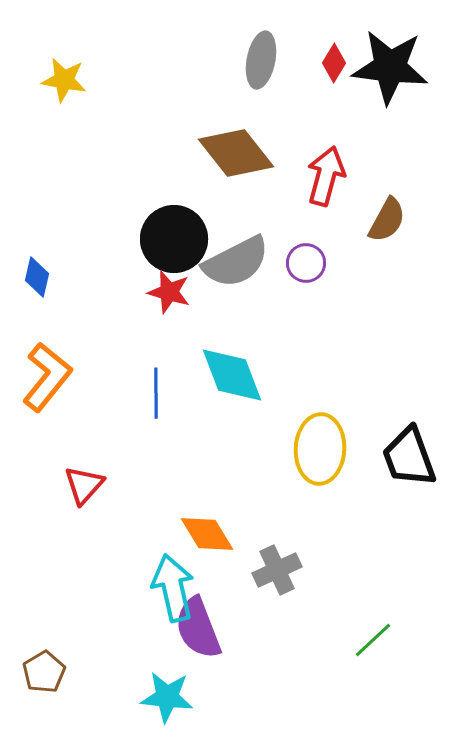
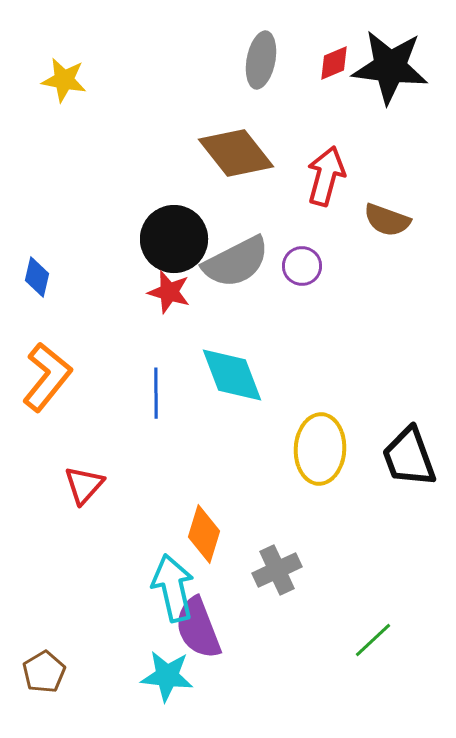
red diamond: rotated 36 degrees clockwise
brown semicircle: rotated 81 degrees clockwise
purple circle: moved 4 px left, 3 px down
orange diamond: moved 3 px left; rotated 48 degrees clockwise
cyan star: moved 21 px up
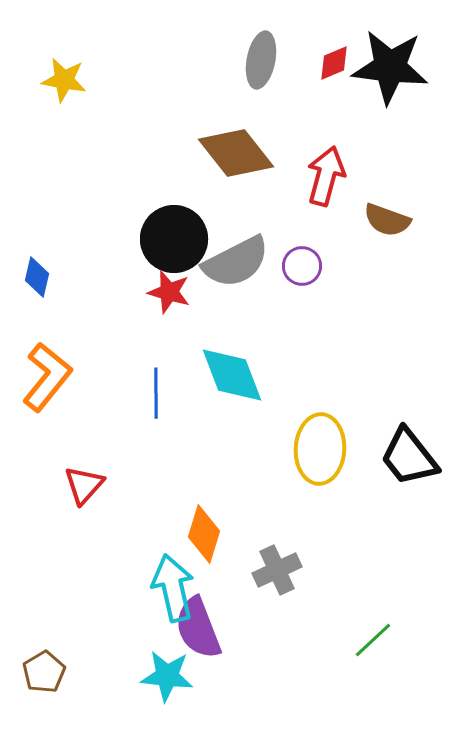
black trapezoid: rotated 18 degrees counterclockwise
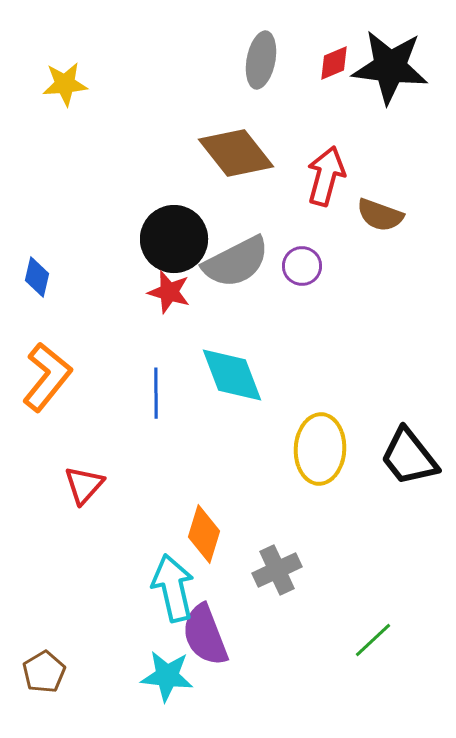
yellow star: moved 1 px right, 4 px down; rotated 15 degrees counterclockwise
brown semicircle: moved 7 px left, 5 px up
purple semicircle: moved 7 px right, 7 px down
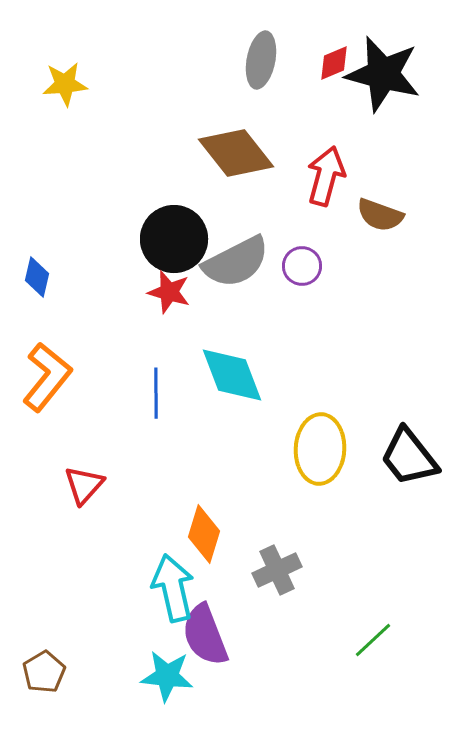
black star: moved 7 px left, 7 px down; rotated 8 degrees clockwise
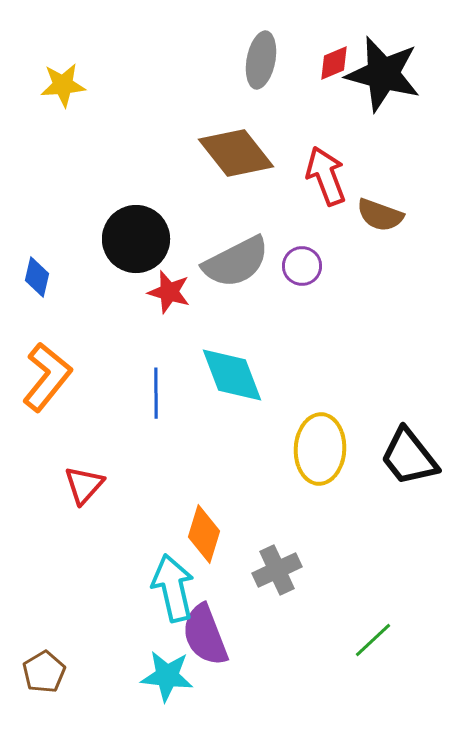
yellow star: moved 2 px left, 1 px down
red arrow: rotated 36 degrees counterclockwise
black circle: moved 38 px left
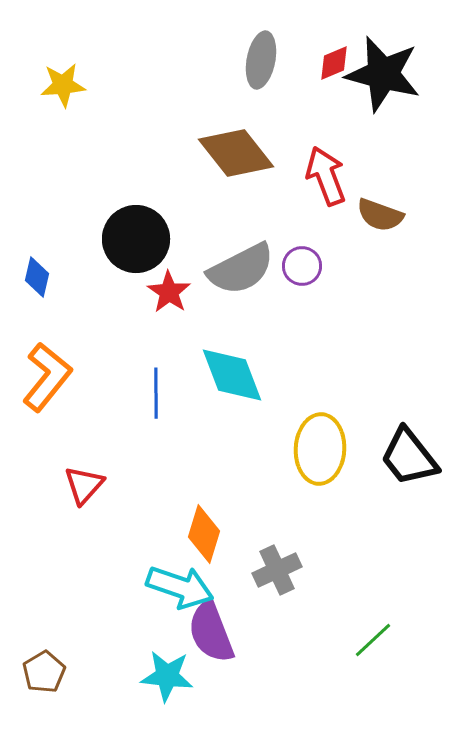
gray semicircle: moved 5 px right, 7 px down
red star: rotated 18 degrees clockwise
cyan arrow: moved 7 px right, 1 px up; rotated 122 degrees clockwise
purple semicircle: moved 6 px right, 3 px up
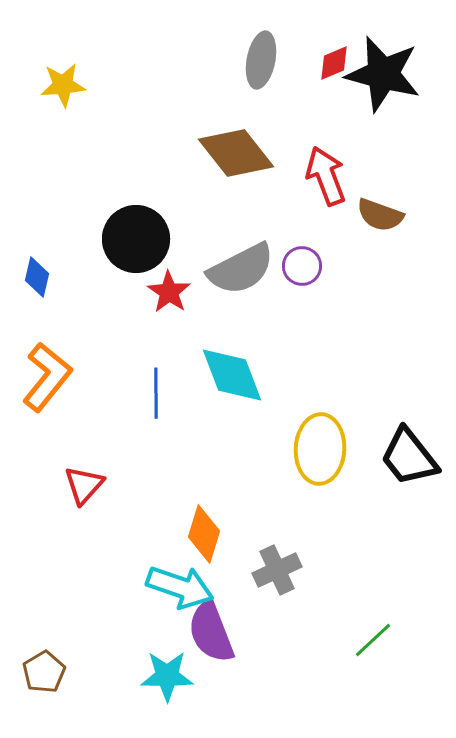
cyan star: rotated 6 degrees counterclockwise
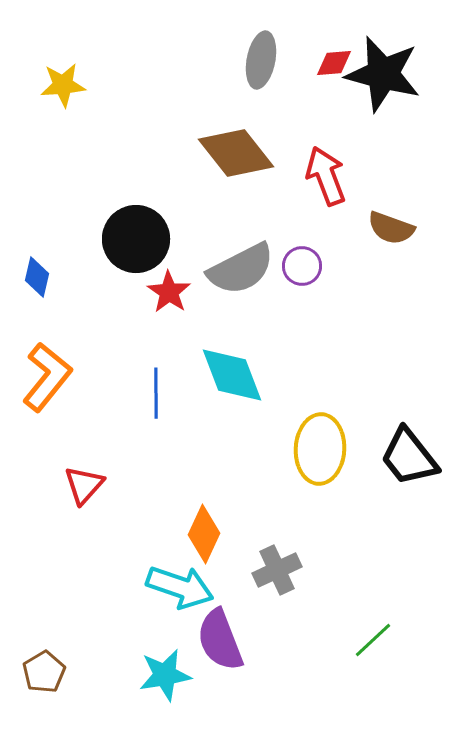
red diamond: rotated 18 degrees clockwise
brown semicircle: moved 11 px right, 13 px down
orange diamond: rotated 8 degrees clockwise
purple semicircle: moved 9 px right, 8 px down
cyan star: moved 2 px left, 1 px up; rotated 10 degrees counterclockwise
